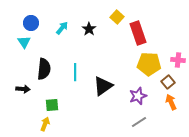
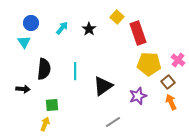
pink cross: rotated 32 degrees clockwise
cyan line: moved 1 px up
gray line: moved 26 px left
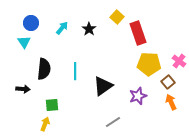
pink cross: moved 1 px right, 1 px down
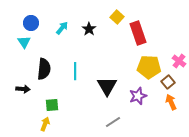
yellow pentagon: moved 3 px down
black triangle: moved 4 px right; rotated 25 degrees counterclockwise
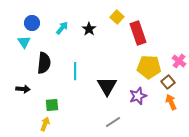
blue circle: moved 1 px right
black semicircle: moved 6 px up
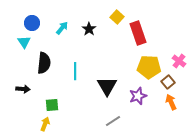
gray line: moved 1 px up
